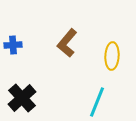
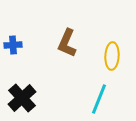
brown L-shape: rotated 16 degrees counterclockwise
cyan line: moved 2 px right, 3 px up
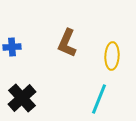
blue cross: moved 1 px left, 2 px down
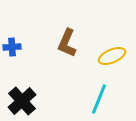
yellow ellipse: rotated 64 degrees clockwise
black cross: moved 3 px down
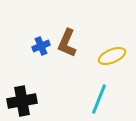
blue cross: moved 29 px right, 1 px up; rotated 18 degrees counterclockwise
black cross: rotated 32 degrees clockwise
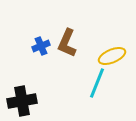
cyan line: moved 2 px left, 16 px up
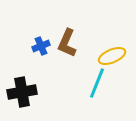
black cross: moved 9 px up
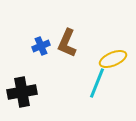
yellow ellipse: moved 1 px right, 3 px down
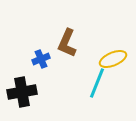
blue cross: moved 13 px down
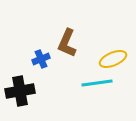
cyan line: rotated 60 degrees clockwise
black cross: moved 2 px left, 1 px up
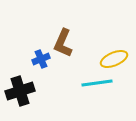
brown L-shape: moved 4 px left
yellow ellipse: moved 1 px right
black cross: rotated 8 degrees counterclockwise
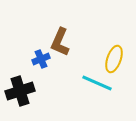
brown L-shape: moved 3 px left, 1 px up
yellow ellipse: rotated 48 degrees counterclockwise
cyan line: rotated 32 degrees clockwise
